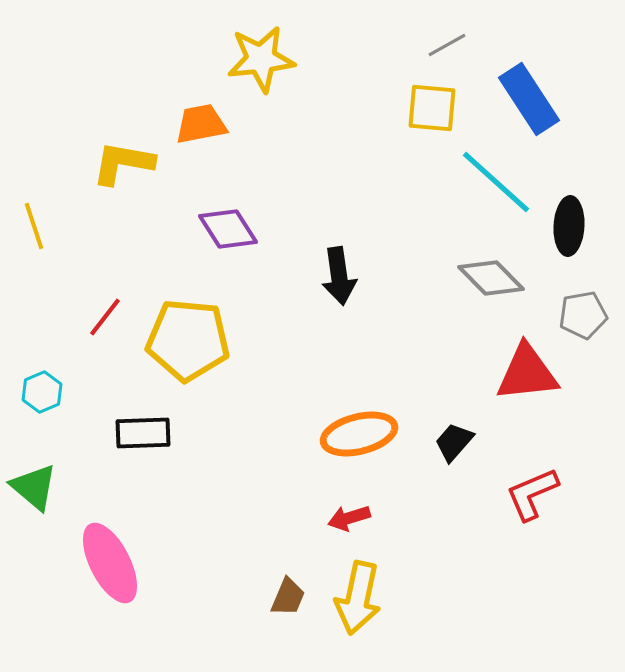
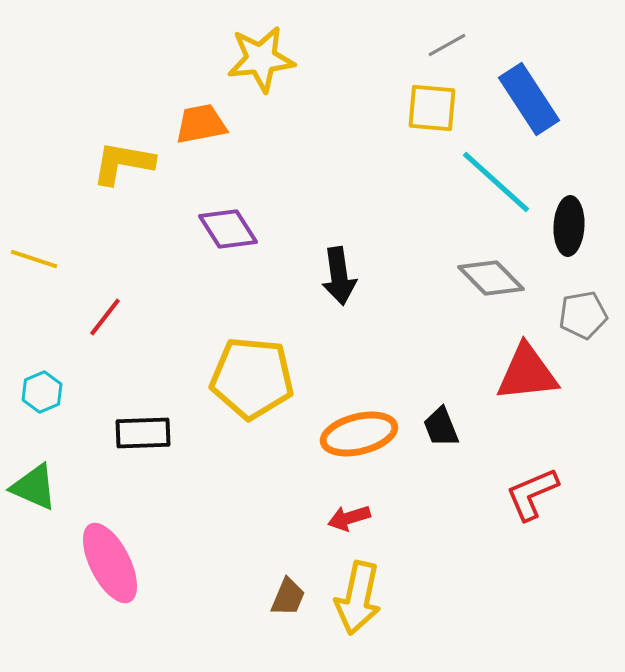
yellow line: moved 33 px down; rotated 54 degrees counterclockwise
yellow pentagon: moved 64 px right, 38 px down
black trapezoid: moved 13 px left, 15 px up; rotated 63 degrees counterclockwise
green triangle: rotated 16 degrees counterclockwise
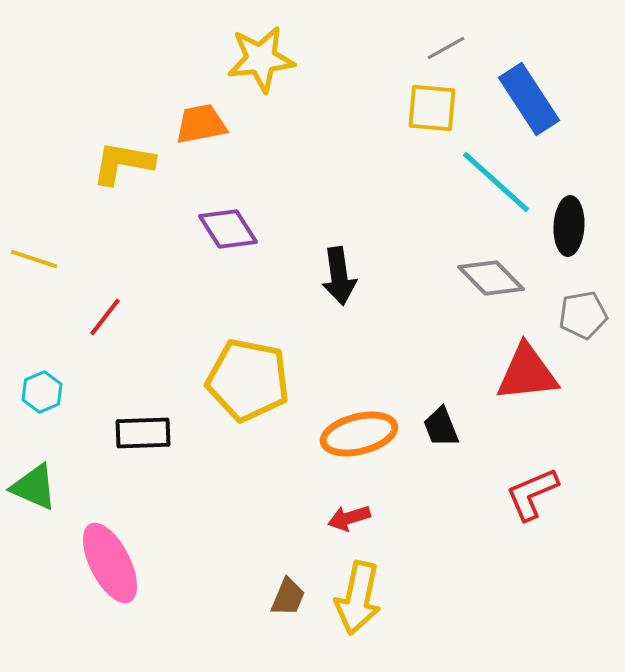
gray line: moved 1 px left, 3 px down
yellow pentagon: moved 4 px left, 2 px down; rotated 6 degrees clockwise
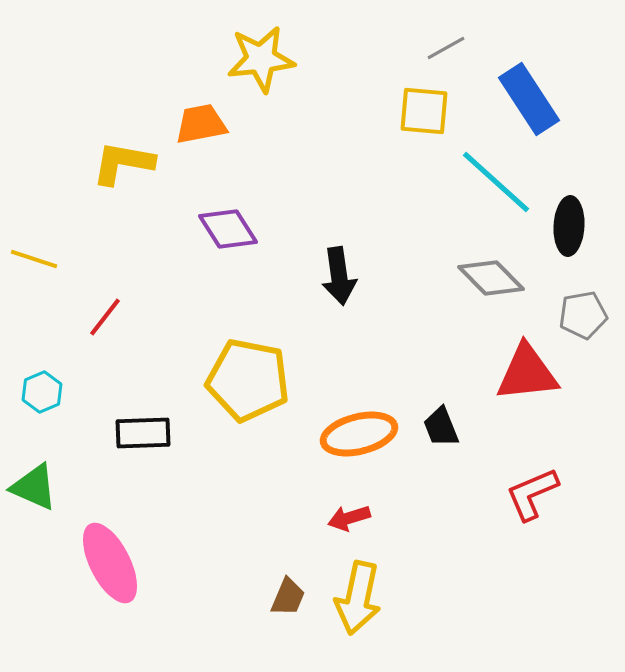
yellow square: moved 8 px left, 3 px down
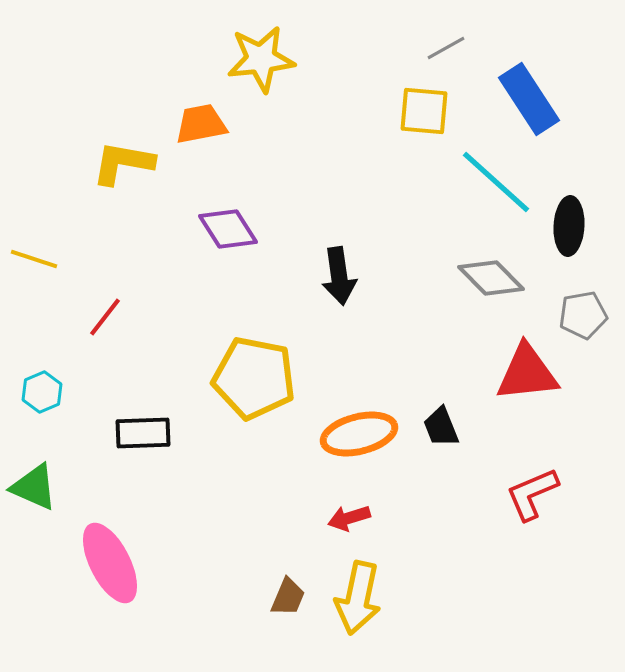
yellow pentagon: moved 6 px right, 2 px up
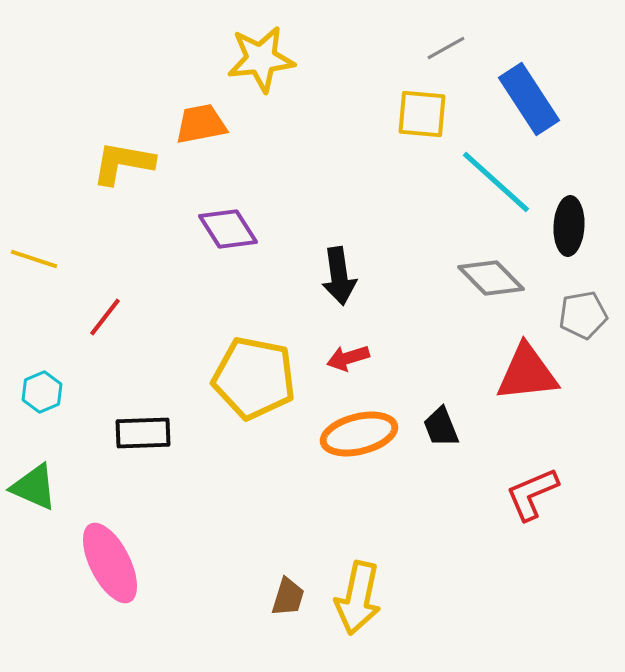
yellow square: moved 2 px left, 3 px down
red arrow: moved 1 px left, 160 px up
brown trapezoid: rotated 6 degrees counterclockwise
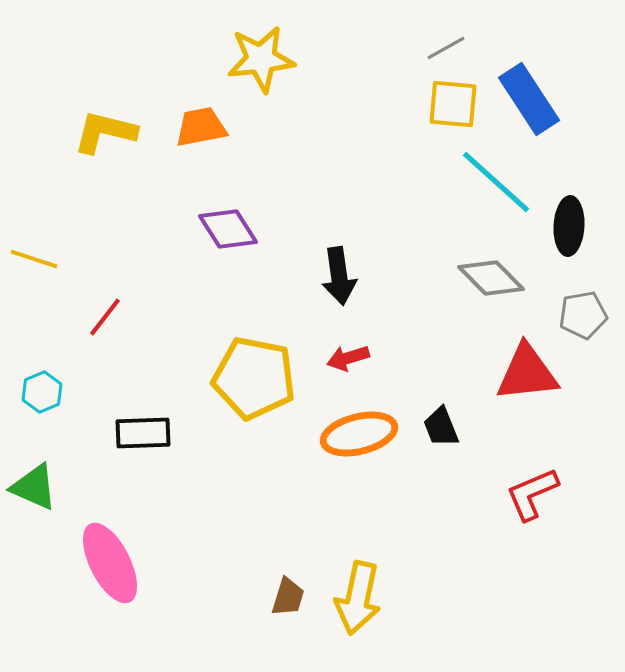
yellow square: moved 31 px right, 10 px up
orange trapezoid: moved 3 px down
yellow L-shape: moved 18 px left, 31 px up; rotated 4 degrees clockwise
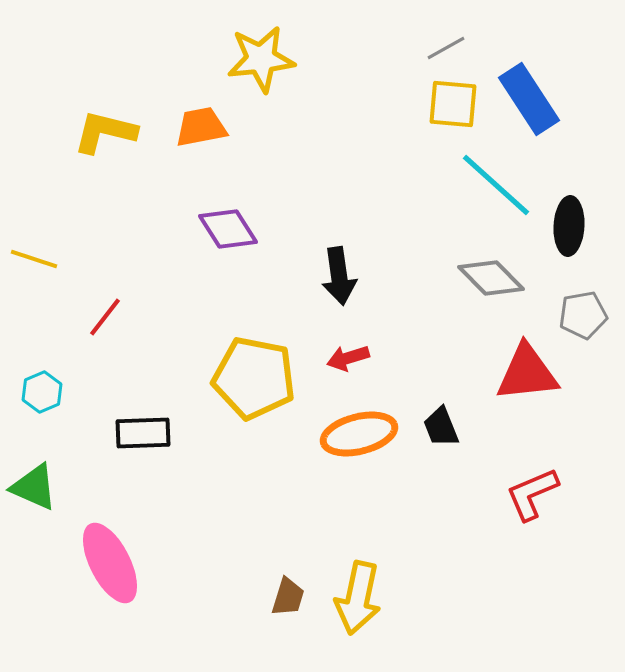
cyan line: moved 3 px down
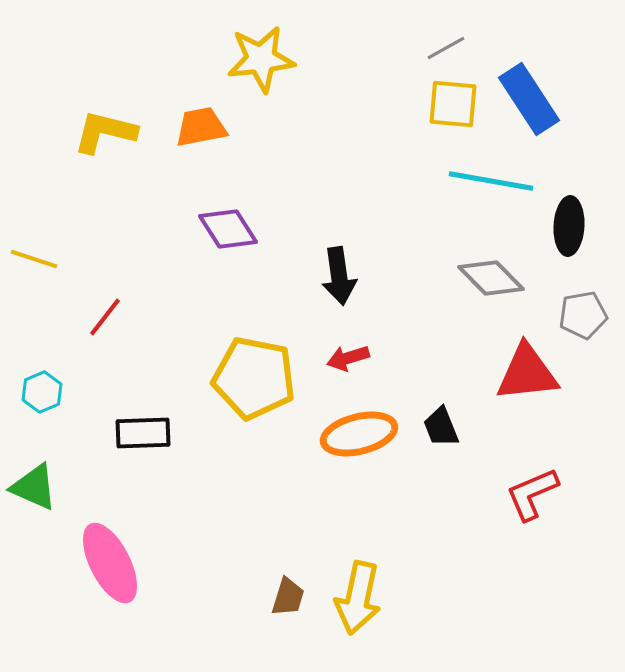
cyan line: moved 5 px left, 4 px up; rotated 32 degrees counterclockwise
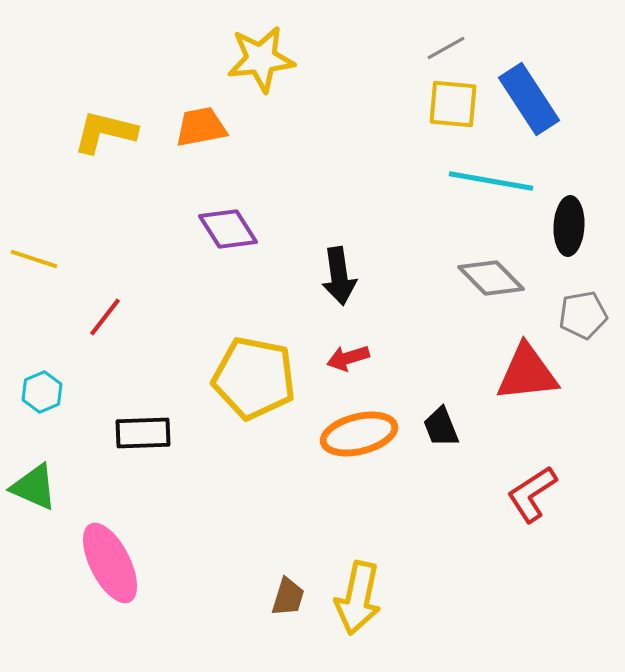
red L-shape: rotated 10 degrees counterclockwise
